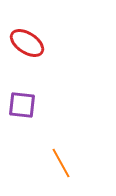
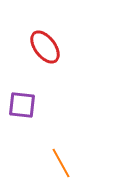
red ellipse: moved 18 px right, 4 px down; rotated 20 degrees clockwise
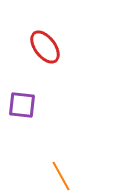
orange line: moved 13 px down
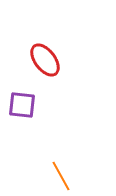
red ellipse: moved 13 px down
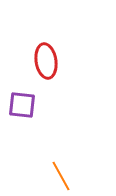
red ellipse: moved 1 px right, 1 px down; rotated 28 degrees clockwise
